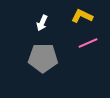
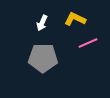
yellow L-shape: moved 7 px left, 3 px down
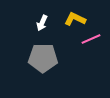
pink line: moved 3 px right, 4 px up
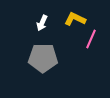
pink line: rotated 42 degrees counterclockwise
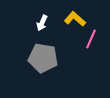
yellow L-shape: rotated 15 degrees clockwise
gray pentagon: rotated 8 degrees clockwise
